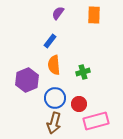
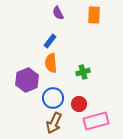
purple semicircle: rotated 64 degrees counterclockwise
orange semicircle: moved 3 px left, 2 px up
blue circle: moved 2 px left
brown arrow: rotated 10 degrees clockwise
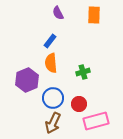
brown arrow: moved 1 px left
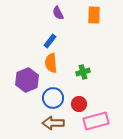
brown arrow: rotated 65 degrees clockwise
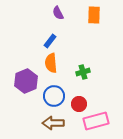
purple hexagon: moved 1 px left, 1 px down
blue circle: moved 1 px right, 2 px up
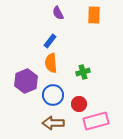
blue circle: moved 1 px left, 1 px up
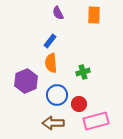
blue circle: moved 4 px right
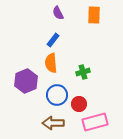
blue rectangle: moved 3 px right, 1 px up
pink rectangle: moved 1 px left, 1 px down
